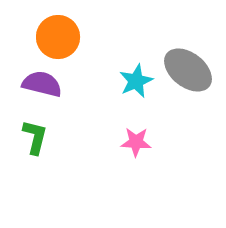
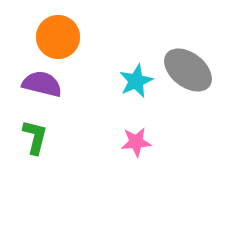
pink star: rotated 8 degrees counterclockwise
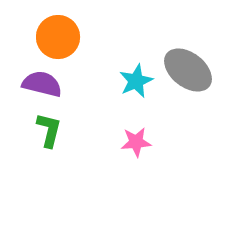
green L-shape: moved 14 px right, 7 px up
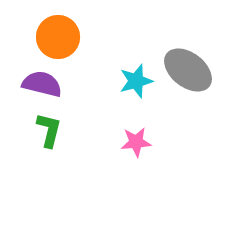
cyan star: rotated 8 degrees clockwise
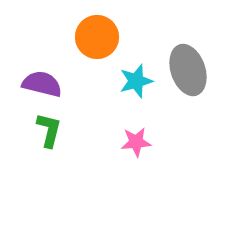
orange circle: moved 39 px right
gray ellipse: rotated 33 degrees clockwise
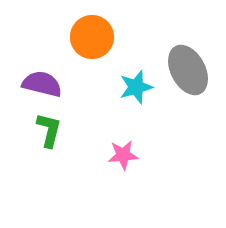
orange circle: moved 5 px left
gray ellipse: rotated 9 degrees counterclockwise
cyan star: moved 6 px down
pink star: moved 13 px left, 13 px down
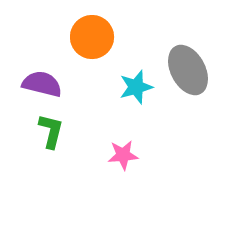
green L-shape: moved 2 px right, 1 px down
